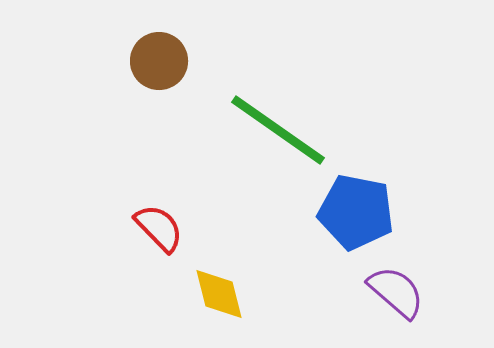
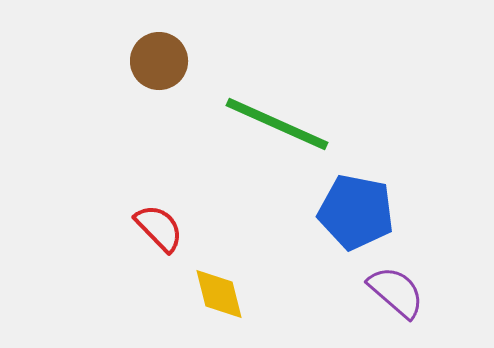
green line: moved 1 px left, 6 px up; rotated 11 degrees counterclockwise
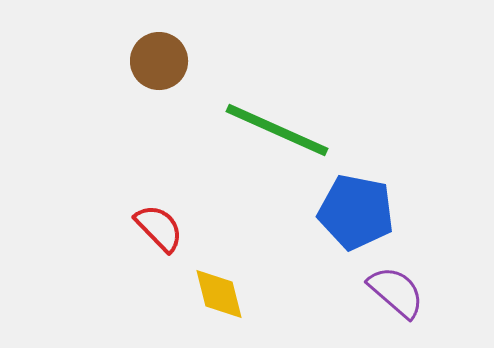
green line: moved 6 px down
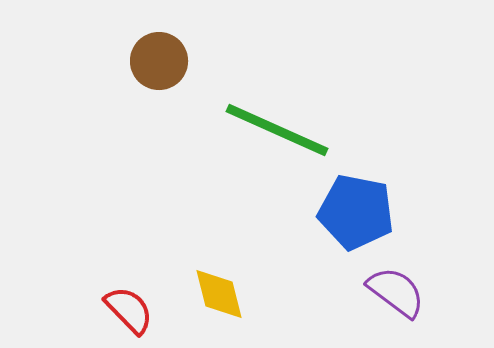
red semicircle: moved 30 px left, 82 px down
purple semicircle: rotated 4 degrees counterclockwise
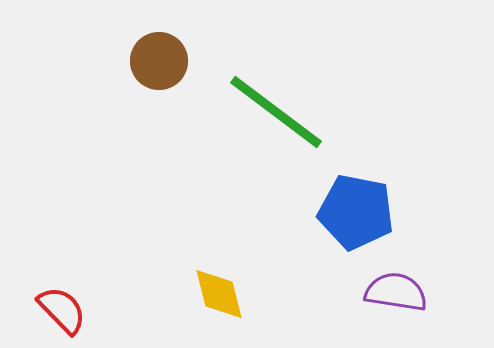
green line: moved 1 px left, 18 px up; rotated 13 degrees clockwise
purple semicircle: rotated 28 degrees counterclockwise
red semicircle: moved 67 px left
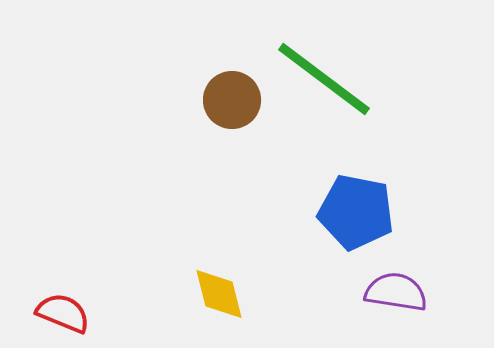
brown circle: moved 73 px right, 39 px down
green line: moved 48 px right, 33 px up
red semicircle: moved 1 px right, 3 px down; rotated 24 degrees counterclockwise
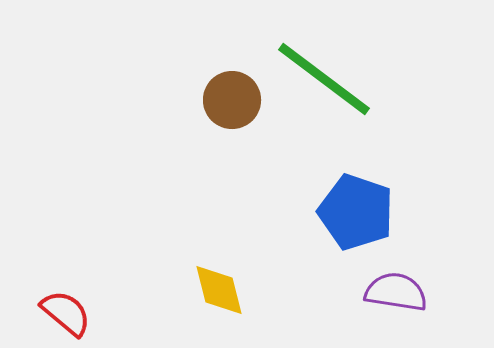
blue pentagon: rotated 8 degrees clockwise
yellow diamond: moved 4 px up
red semicircle: moved 3 px right; rotated 18 degrees clockwise
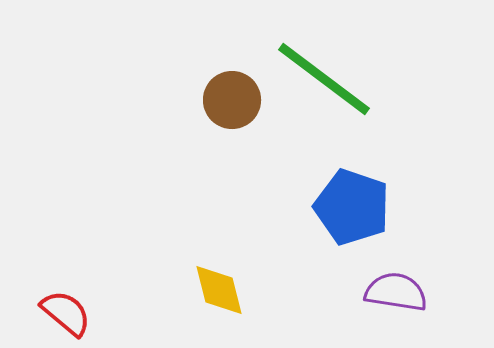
blue pentagon: moved 4 px left, 5 px up
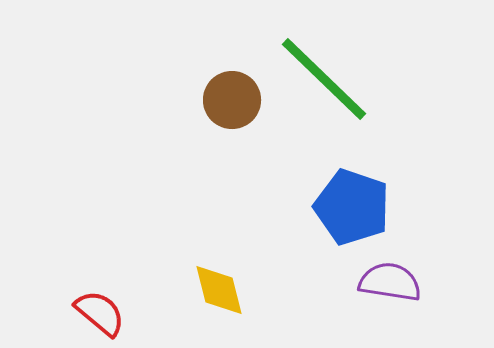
green line: rotated 7 degrees clockwise
purple semicircle: moved 6 px left, 10 px up
red semicircle: moved 34 px right
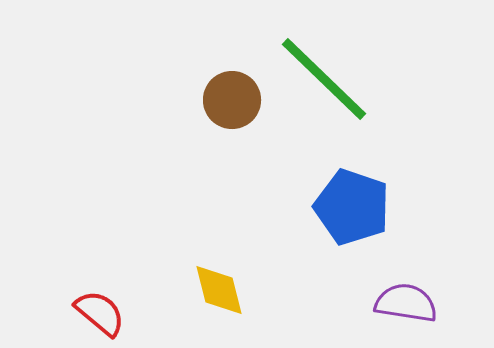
purple semicircle: moved 16 px right, 21 px down
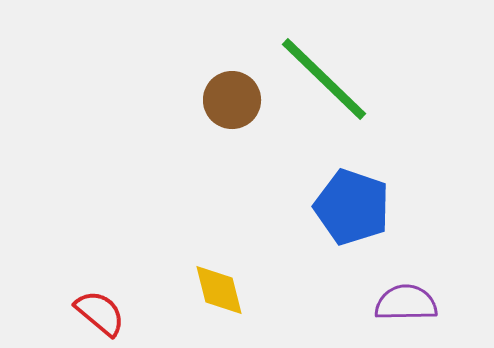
purple semicircle: rotated 10 degrees counterclockwise
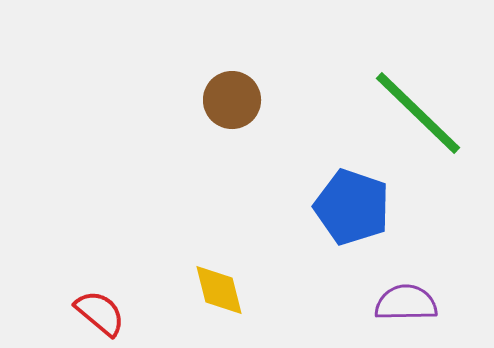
green line: moved 94 px right, 34 px down
